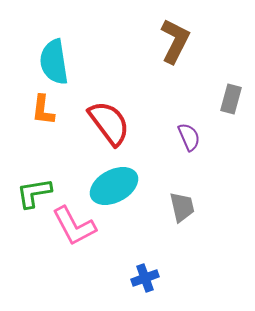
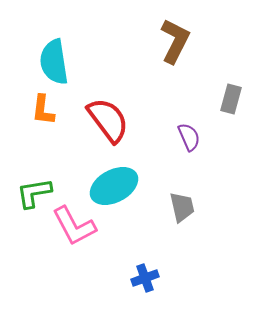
red semicircle: moved 1 px left, 3 px up
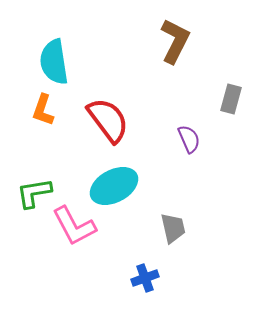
orange L-shape: rotated 12 degrees clockwise
purple semicircle: moved 2 px down
gray trapezoid: moved 9 px left, 21 px down
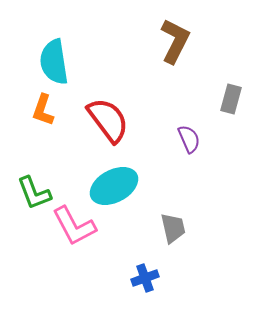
green L-shape: rotated 102 degrees counterclockwise
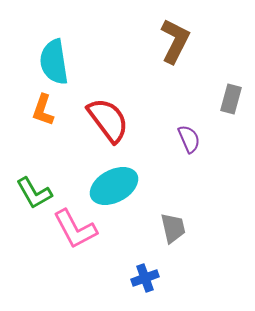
green L-shape: rotated 9 degrees counterclockwise
pink L-shape: moved 1 px right, 3 px down
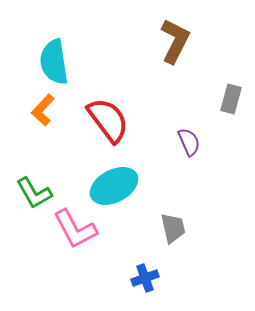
orange L-shape: rotated 24 degrees clockwise
purple semicircle: moved 3 px down
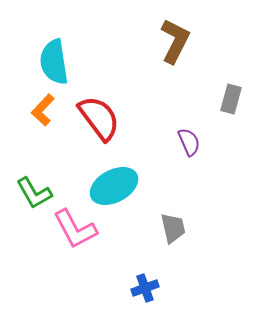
red semicircle: moved 9 px left, 2 px up
blue cross: moved 10 px down
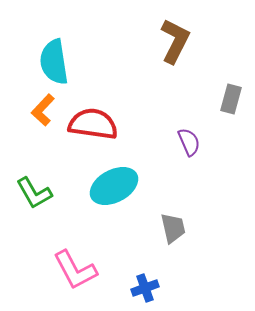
red semicircle: moved 6 px left, 6 px down; rotated 45 degrees counterclockwise
pink L-shape: moved 41 px down
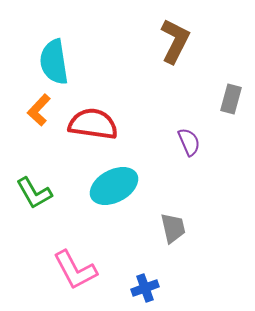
orange L-shape: moved 4 px left
